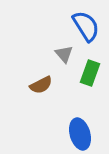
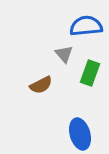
blue semicircle: rotated 64 degrees counterclockwise
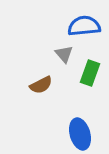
blue semicircle: moved 2 px left
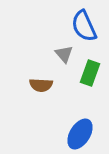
blue semicircle: rotated 108 degrees counterclockwise
brown semicircle: rotated 30 degrees clockwise
blue ellipse: rotated 48 degrees clockwise
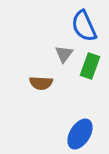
gray triangle: rotated 18 degrees clockwise
green rectangle: moved 7 px up
brown semicircle: moved 2 px up
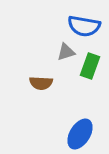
blue semicircle: rotated 56 degrees counterclockwise
gray triangle: moved 2 px right, 2 px up; rotated 36 degrees clockwise
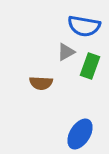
gray triangle: rotated 12 degrees counterclockwise
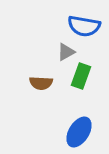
green rectangle: moved 9 px left, 10 px down
blue ellipse: moved 1 px left, 2 px up
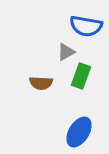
blue semicircle: moved 2 px right
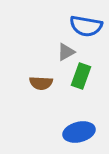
blue ellipse: rotated 44 degrees clockwise
